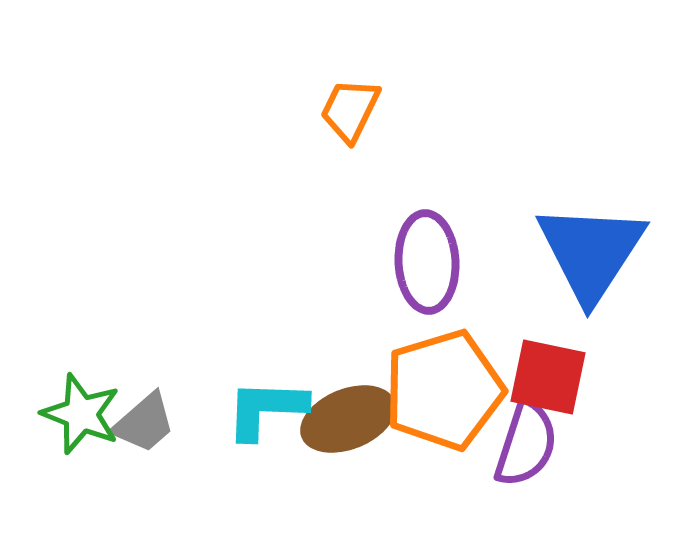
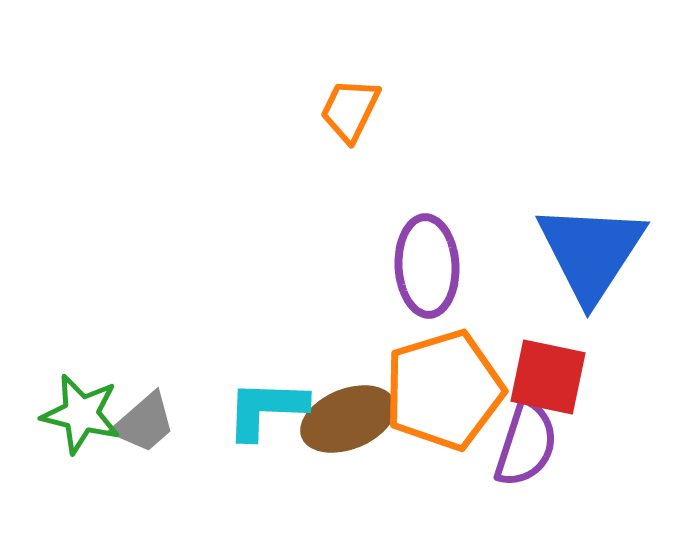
purple ellipse: moved 4 px down
green star: rotated 8 degrees counterclockwise
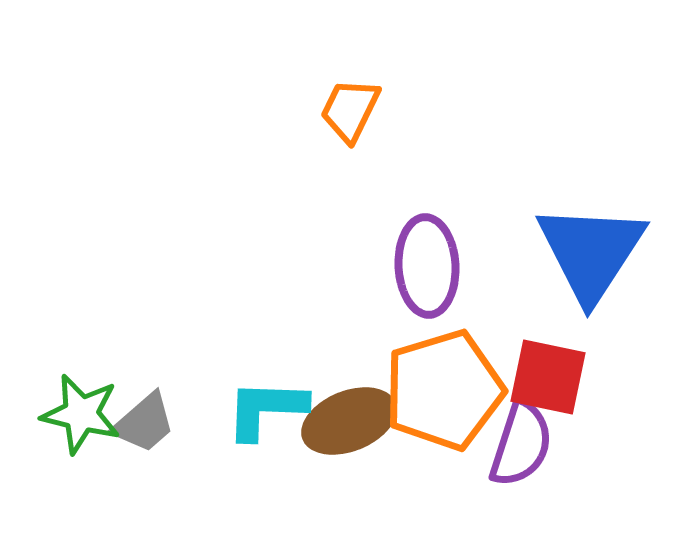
brown ellipse: moved 1 px right, 2 px down
purple semicircle: moved 5 px left
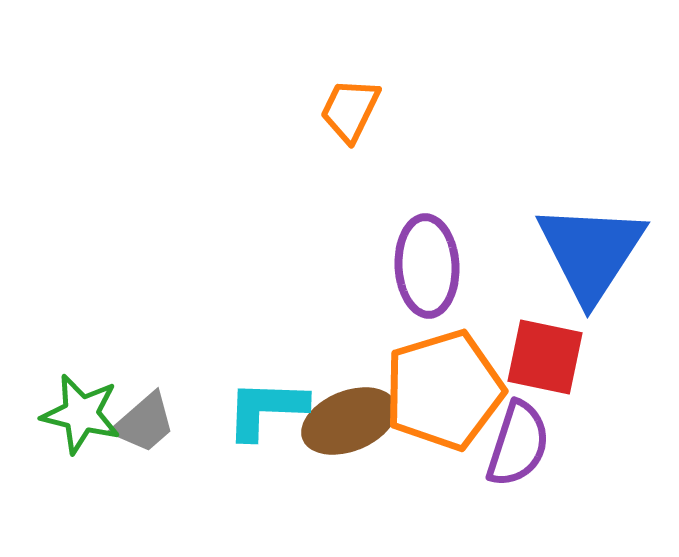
red square: moved 3 px left, 20 px up
purple semicircle: moved 3 px left
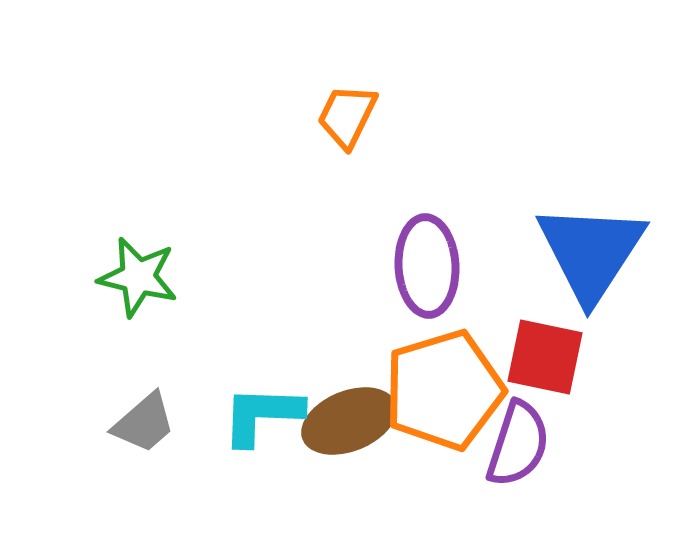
orange trapezoid: moved 3 px left, 6 px down
cyan L-shape: moved 4 px left, 6 px down
green star: moved 57 px right, 137 px up
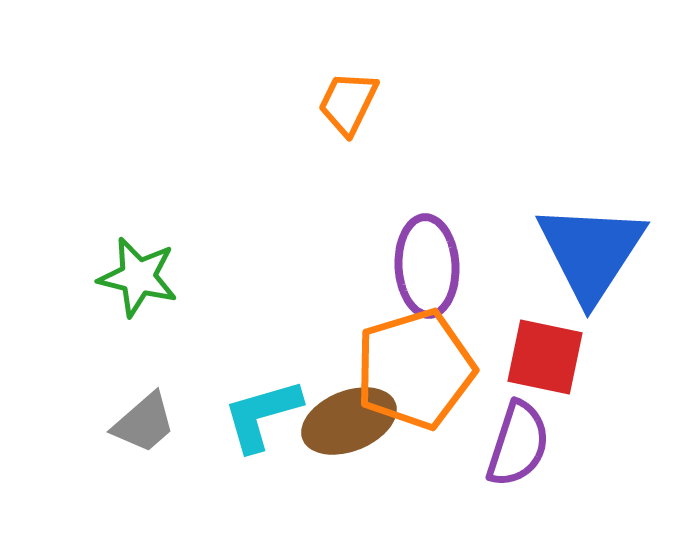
orange trapezoid: moved 1 px right, 13 px up
orange pentagon: moved 29 px left, 21 px up
cyan L-shape: rotated 18 degrees counterclockwise
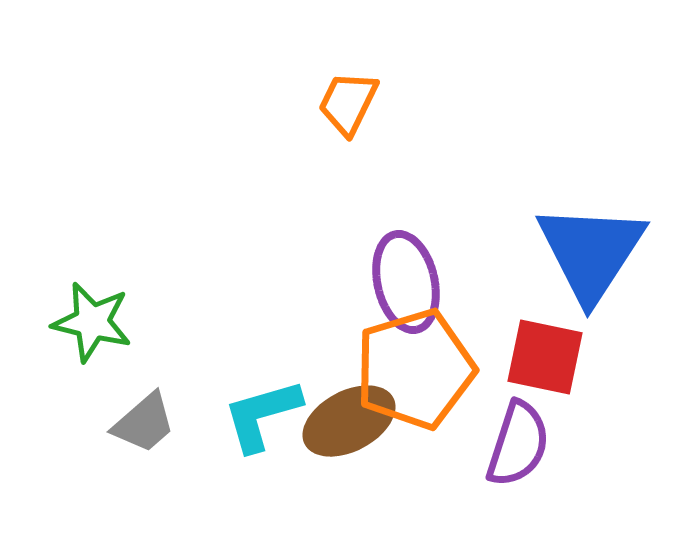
purple ellipse: moved 21 px left, 16 px down; rotated 10 degrees counterclockwise
green star: moved 46 px left, 45 px down
brown ellipse: rotated 6 degrees counterclockwise
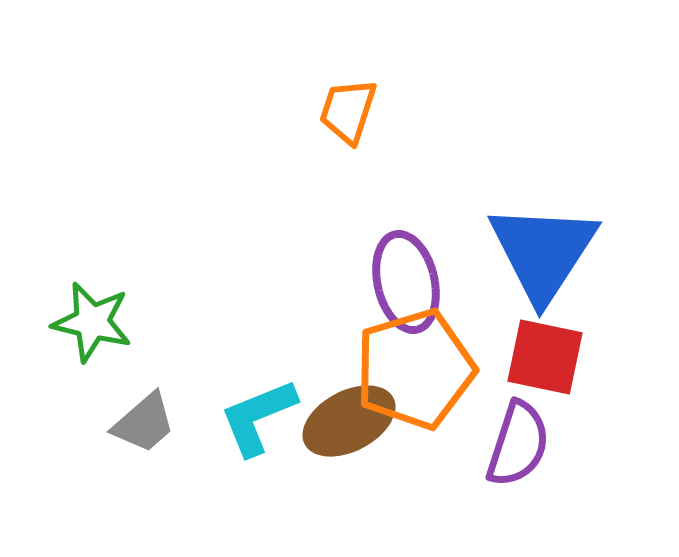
orange trapezoid: moved 8 px down; rotated 8 degrees counterclockwise
blue triangle: moved 48 px left
cyan L-shape: moved 4 px left, 2 px down; rotated 6 degrees counterclockwise
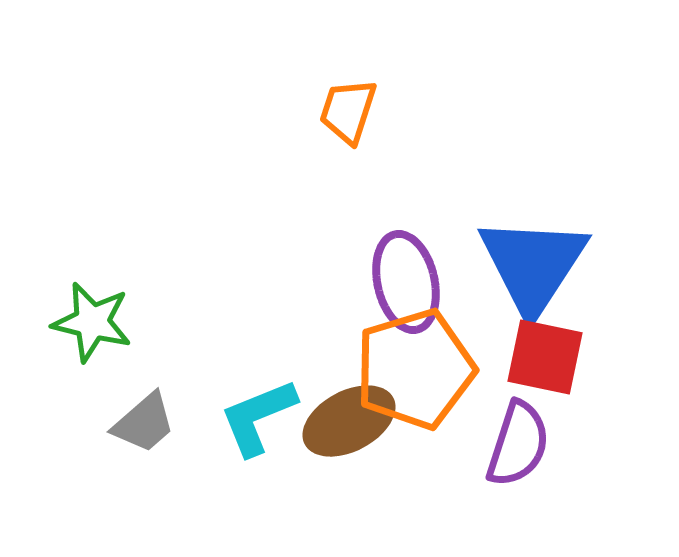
blue triangle: moved 10 px left, 13 px down
